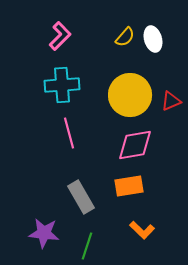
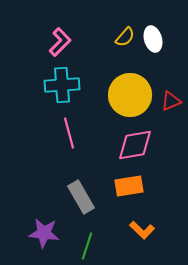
pink L-shape: moved 6 px down
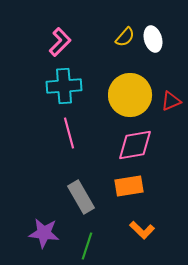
cyan cross: moved 2 px right, 1 px down
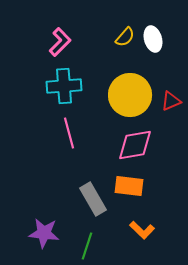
orange rectangle: rotated 16 degrees clockwise
gray rectangle: moved 12 px right, 2 px down
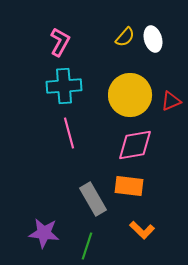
pink L-shape: rotated 16 degrees counterclockwise
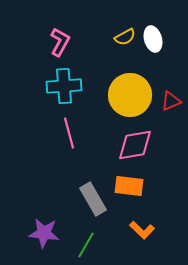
yellow semicircle: rotated 20 degrees clockwise
green line: moved 1 px left, 1 px up; rotated 12 degrees clockwise
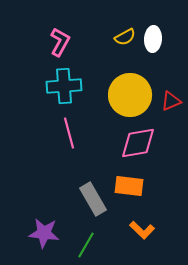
white ellipse: rotated 20 degrees clockwise
pink diamond: moved 3 px right, 2 px up
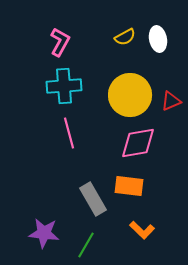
white ellipse: moved 5 px right; rotated 15 degrees counterclockwise
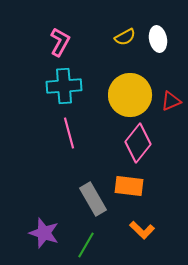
pink diamond: rotated 42 degrees counterclockwise
purple star: rotated 12 degrees clockwise
